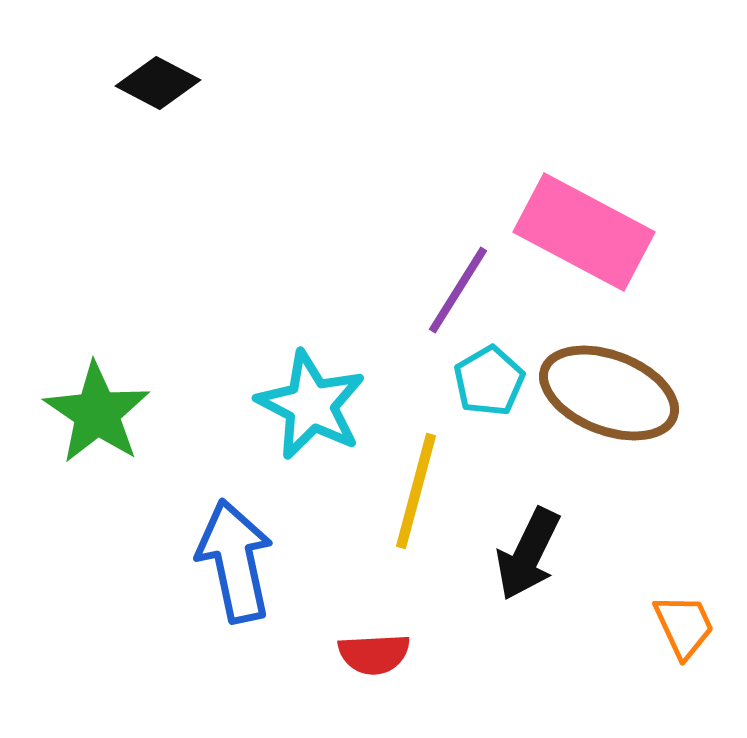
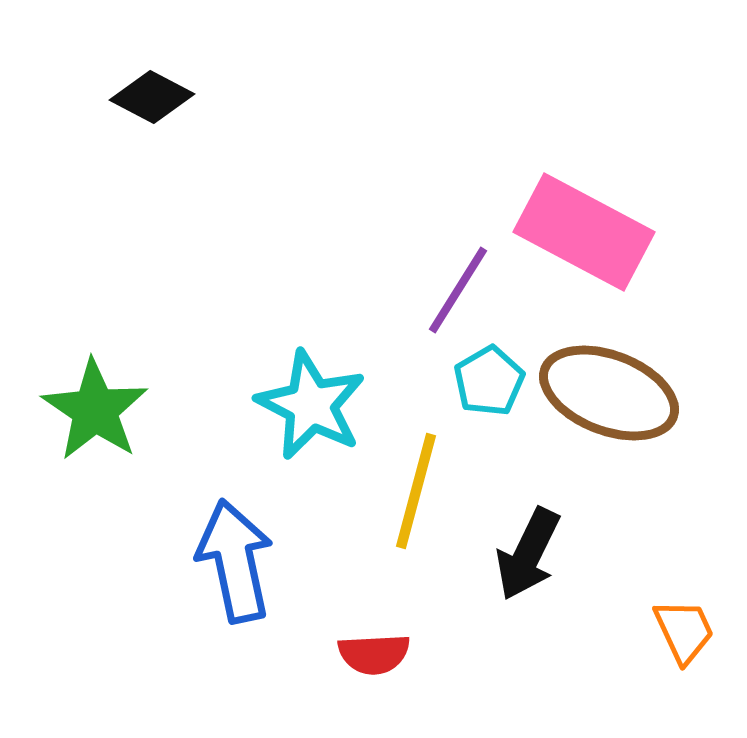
black diamond: moved 6 px left, 14 px down
green star: moved 2 px left, 3 px up
orange trapezoid: moved 5 px down
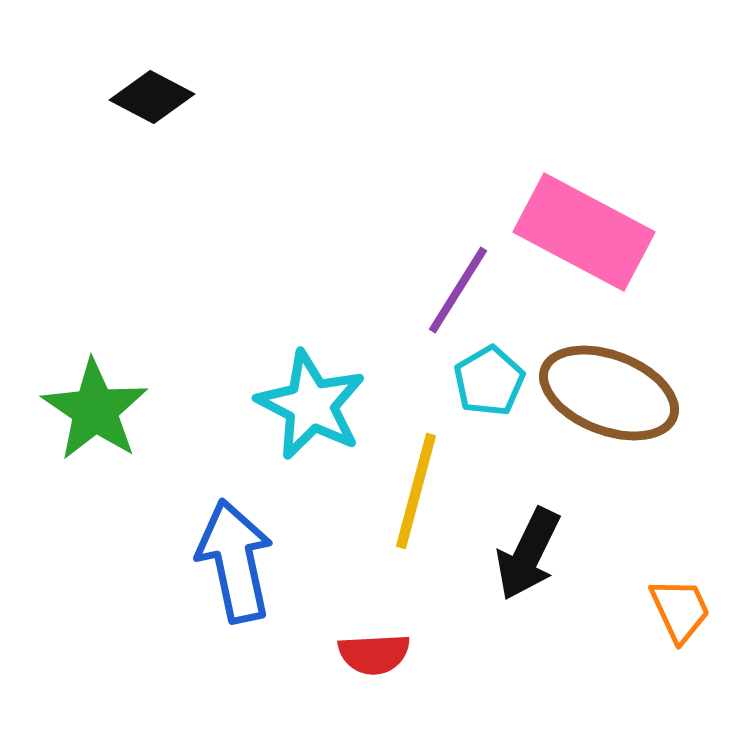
orange trapezoid: moved 4 px left, 21 px up
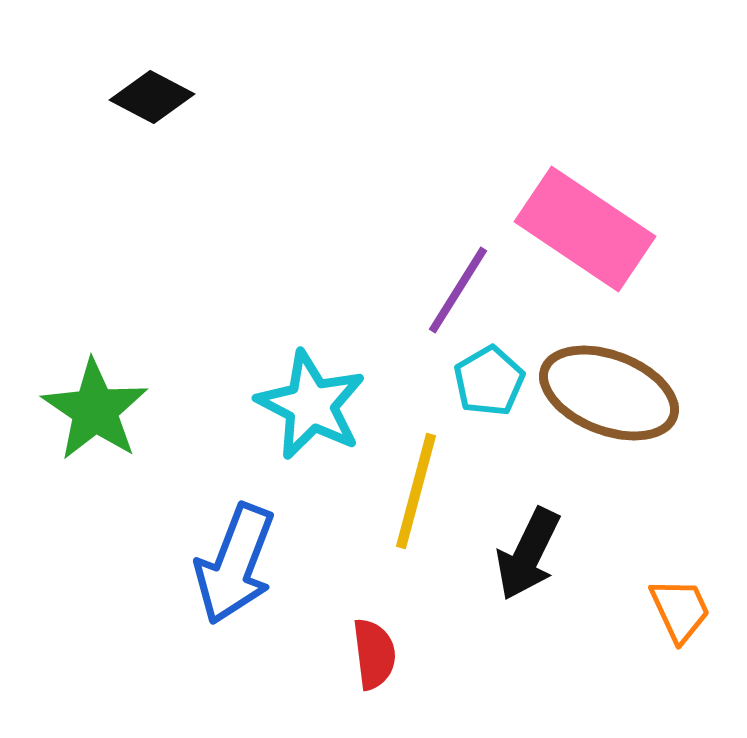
pink rectangle: moved 1 px right, 3 px up; rotated 6 degrees clockwise
blue arrow: moved 3 px down; rotated 147 degrees counterclockwise
red semicircle: rotated 94 degrees counterclockwise
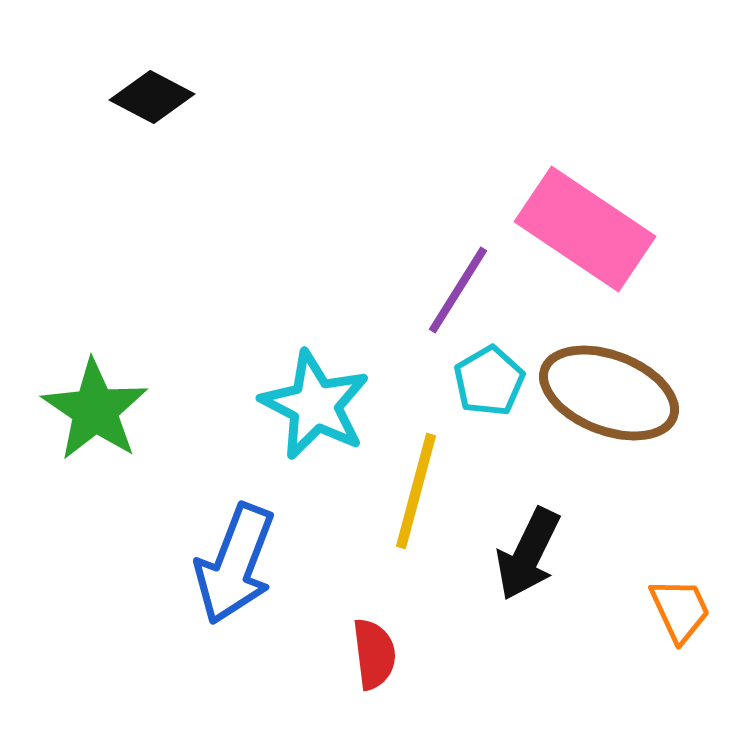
cyan star: moved 4 px right
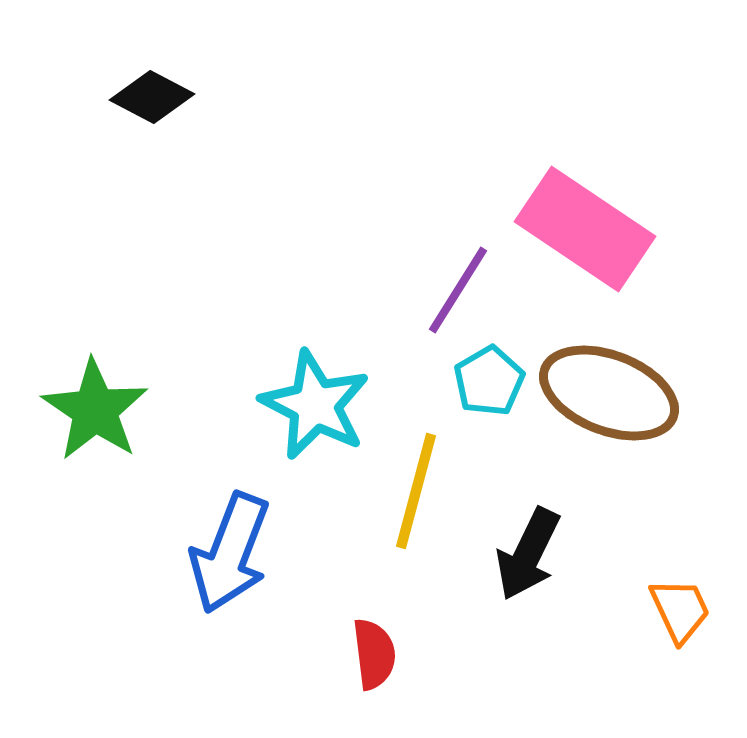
blue arrow: moved 5 px left, 11 px up
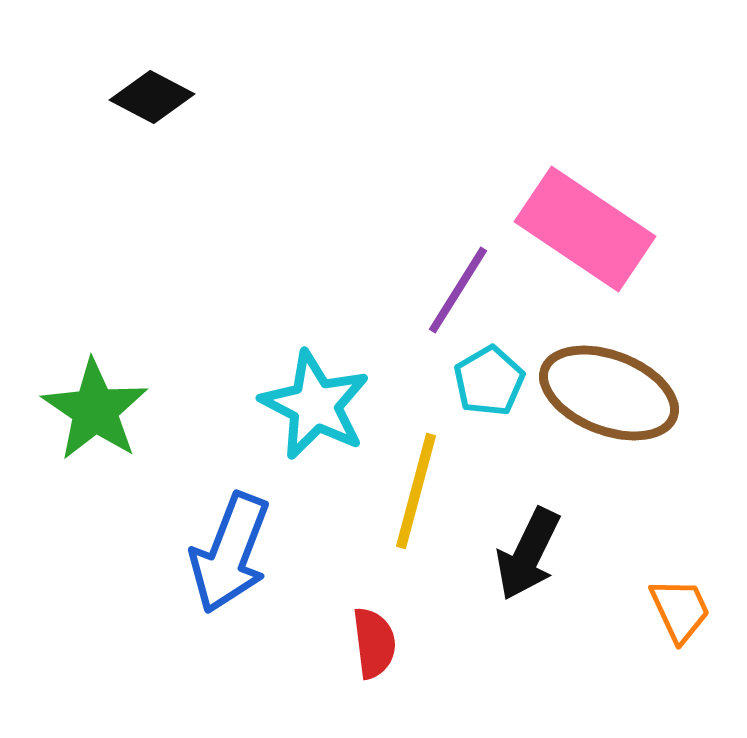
red semicircle: moved 11 px up
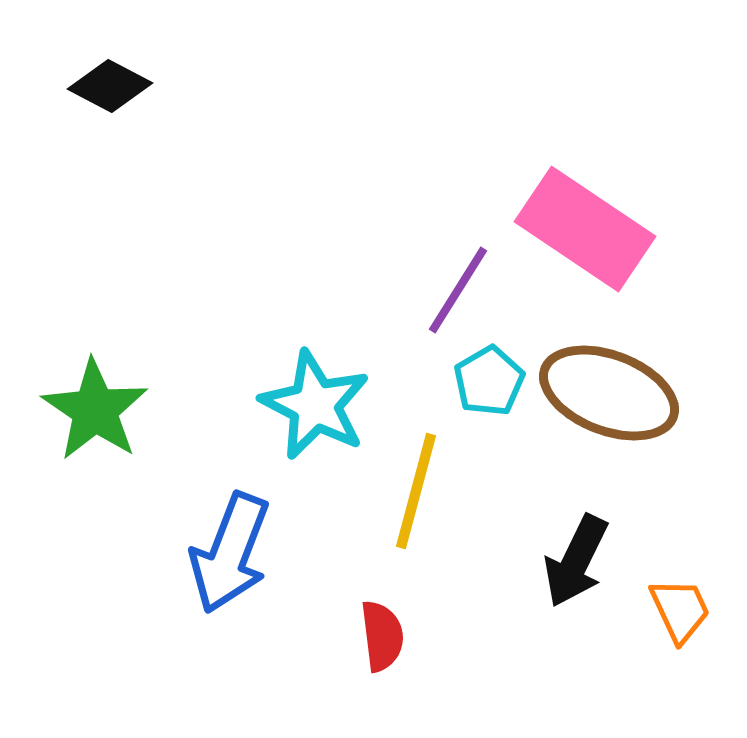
black diamond: moved 42 px left, 11 px up
black arrow: moved 48 px right, 7 px down
red semicircle: moved 8 px right, 7 px up
